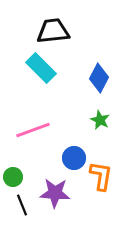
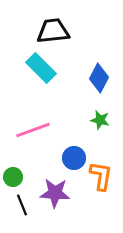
green star: rotated 12 degrees counterclockwise
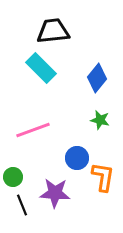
blue diamond: moved 2 px left; rotated 12 degrees clockwise
blue circle: moved 3 px right
orange L-shape: moved 2 px right, 1 px down
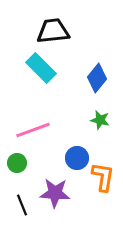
green circle: moved 4 px right, 14 px up
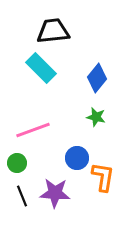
green star: moved 4 px left, 3 px up
black line: moved 9 px up
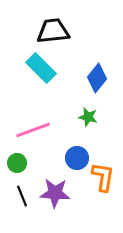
green star: moved 8 px left
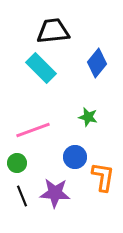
blue diamond: moved 15 px up
blue circle: moved 2 px left, 1 px up
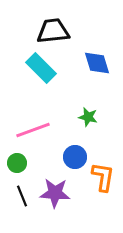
blue diamond: rotated 56 degrees counterclockwise
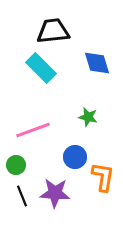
green circle: moved 1 px left, 2 px down
